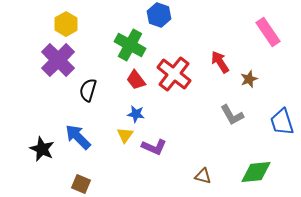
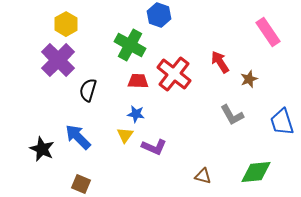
red trapezoid: moved 2 px right, 1 px down; rotated 130 degrees clockwise
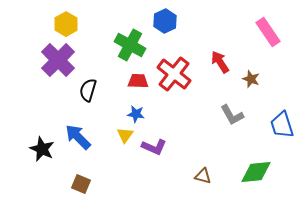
blue hexagon: moved 6 px right, 6 px down; rotated 15 degrees clockwise
brown star: moved 2 px right; rotated 30 degrees counterclockwise
blue trapezoid: moved 3 px down
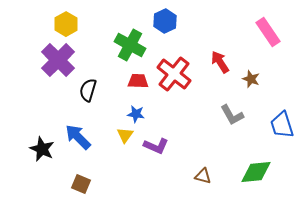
purple L-shape: moved 2 px right, 1 px up
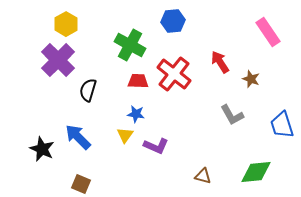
blue hexagon: moved 8 px right; rotated 20 degrees clockwise
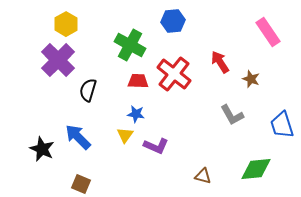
green diamond: moved 3 px up
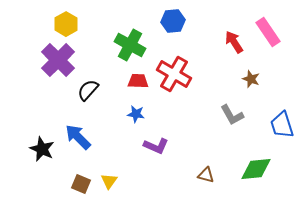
red arrow: moved 14 px right, 20 px up
red cross: rotated 8 degrees counterclockwise
black semicircle: rotated 25 degrees clockwise
yellow triangle: moved 16 px left, 46 px down
brown triangle: moved 3 px right, 1 px up
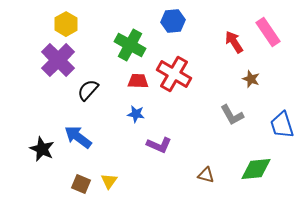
blue arrow: rotated 8 degrees counterclockwise
purple L-shape: moved 3 px right, 1 px up
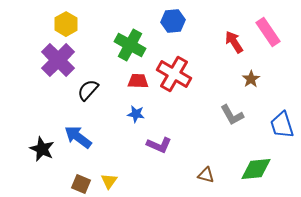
brown star: rotated 18 degrees clockwise
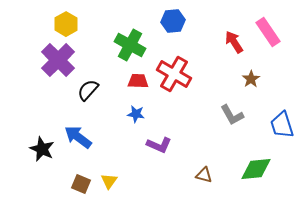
brown triangle: moved 2 px left
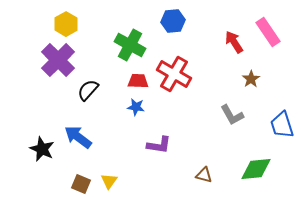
blue star: moved 7 px up
purple L-shape: rotated 15 degrees counterclockwise
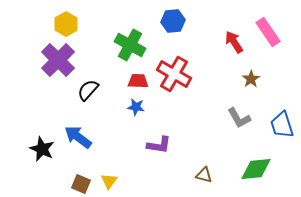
gray L-shape: moved 7 px right, 3 px down
